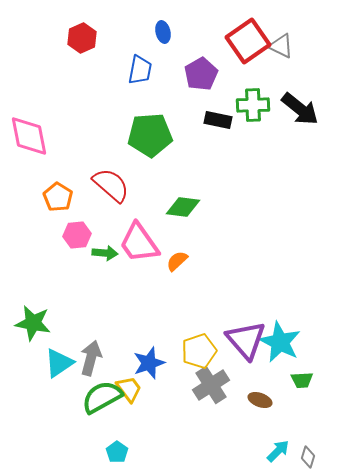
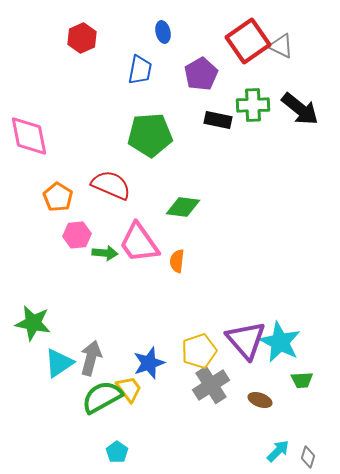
red semicircle: rotated 18 degrees counterclockwise
orange semicircle: rotated 40 degrees counterclockwise
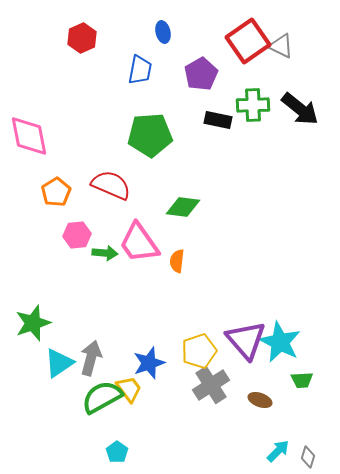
orange pentagon: moved 2 px left, 5 px up; rotated 8 degrees clockwise
green star: rotated 30 degrees counterclockwise
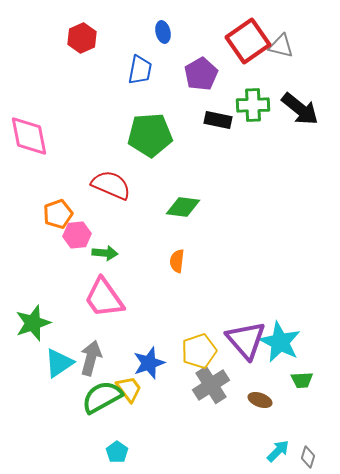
gray triangle: rotated 12 degrees counterclockwise
orange pentagon: moved 2 px right, 22 px down; rotated 12 degrees clockwise
pink trapezoid: moved 35 px left, 55 px down
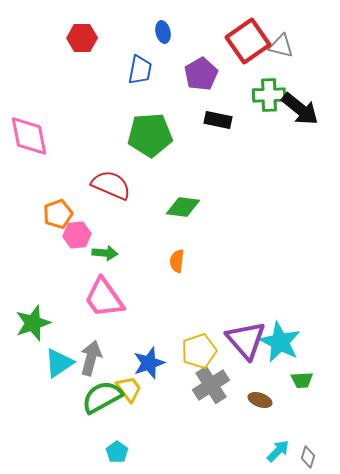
red hexagon: rotated 24 degrees clockwise
green cross: moved 16 px right, 10 px up
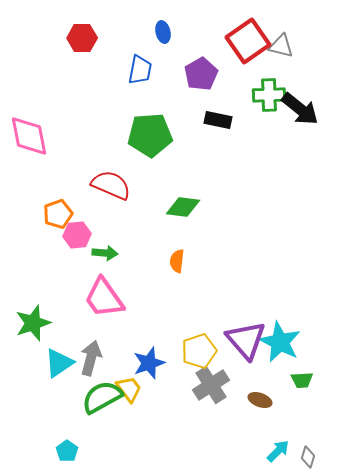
cyan pentagon: moved 50 px left, 1 px up
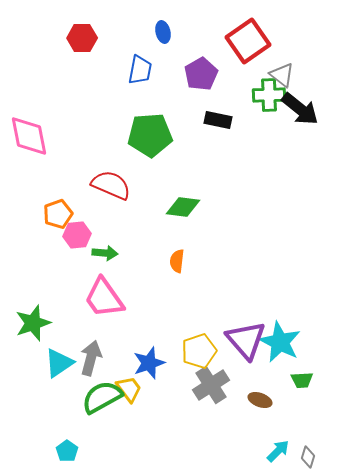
gray triangle: moved 1 px right, 29 px down; rotated 24 degrees clockwise
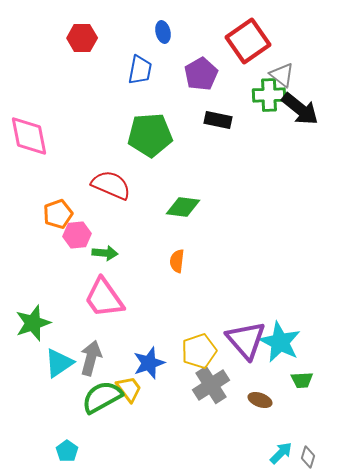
cyan arrow: moved 3 px right, 2 px down
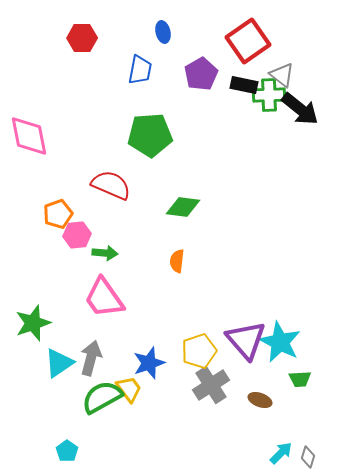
black rectangle: moved 26 px right, 35 px up
green trapezoid: moved 2 px left, 1 px up
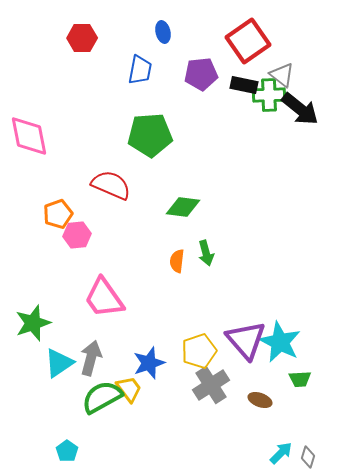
purple pentagon: rotated 24 degrees clockwise
green arrow: moved 101 px right; rotated 70 degrees clockwise
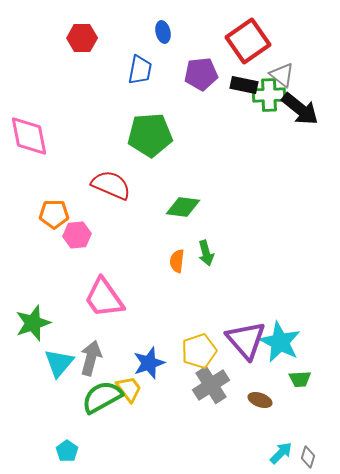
orange pentagon: moved 4 px left; rotated 20 degrees clockwise
cyan triangle: rotated 16 degrees counterclockwise
